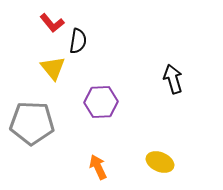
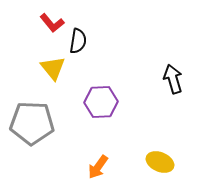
orange arrow: rotated 120 degrees counterclockwise
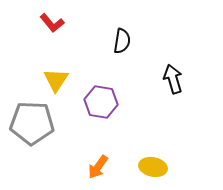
black semicircle: moved 44 px right
yellow triangle: moved 3 px right, 12 px down; rotated 12 degrees clockwise
purple hexagon: rotated 12 degrees clockwise
yellow ellipse: moved 7 px left, 5 px down; rotated 12 degrees counterclockwise
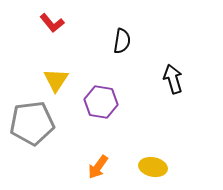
gray pentagon: rotated 9 degrees counterclockwise
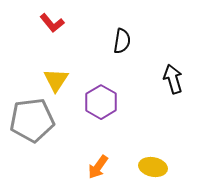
purple hexagon: rotated 20 degrees clockwise
gray pentagon: moved 3 px up
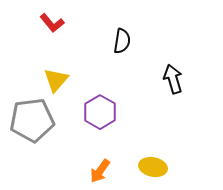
yellow triangle: rotated 8 degrees clockwise
purple hexagon: moved 1 px left, 10 px down
orange arrow: moved 2 px right, 4 px down
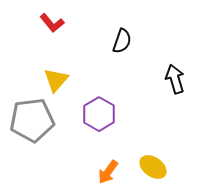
black semicircle: rotated 10 degrees clockwise
black arrow: moved 2 px right
purple hexagon: moved 1 px left, 2 px down
yellow ellipse: rotated 24 degrees clockwise
orange arrow: moved 8 px right, 1 px down
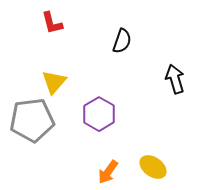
red L-shape: rotated 25 degrees clockwise
yellow triangle: moved 2 px left, 2 px down
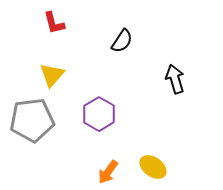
red L-shape: moved 2 px right
black semicircle: rotated 15 degrees clockwise
yellow triangle: moved 2 px left, 7 px up
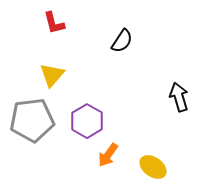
black arrow: moved 4 px right, 18 px down
purple hexagon: moved 12 px left, 7 px down
orange arrow: moved 17 px up
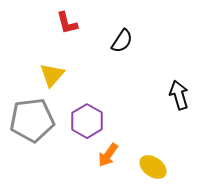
red L-shape: moved 13 px right
black arrow: moved 2 px up
